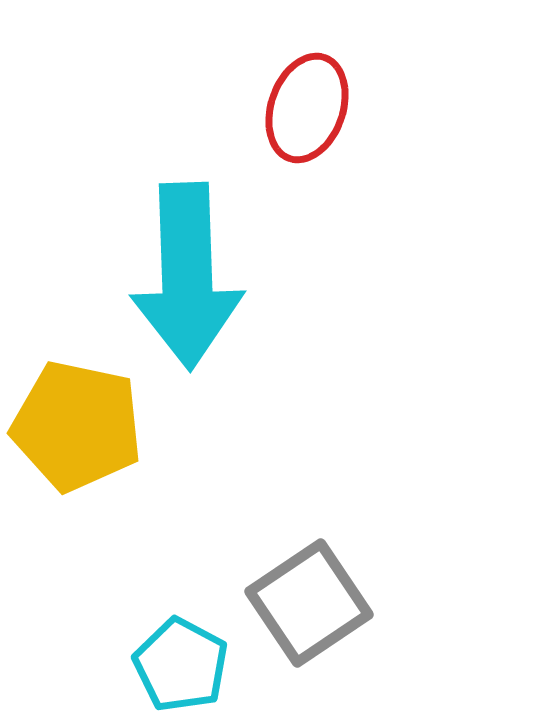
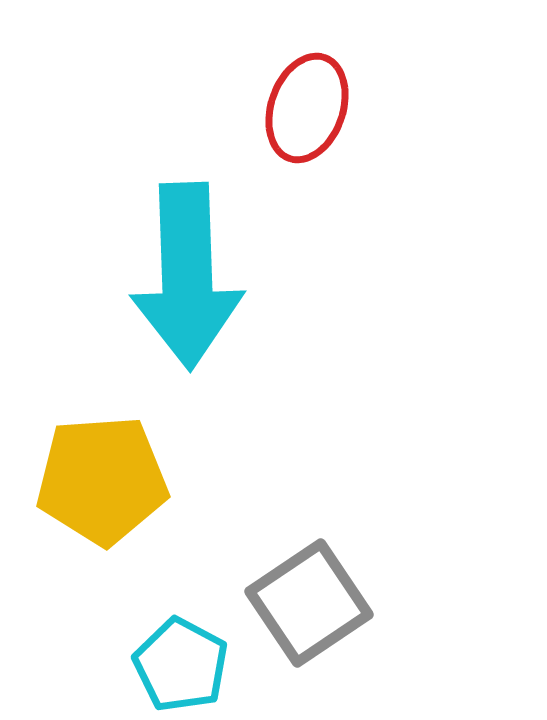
yellow pentagon: moved 25 px right, 54 px down; rotated 16 degrees counterclockwise
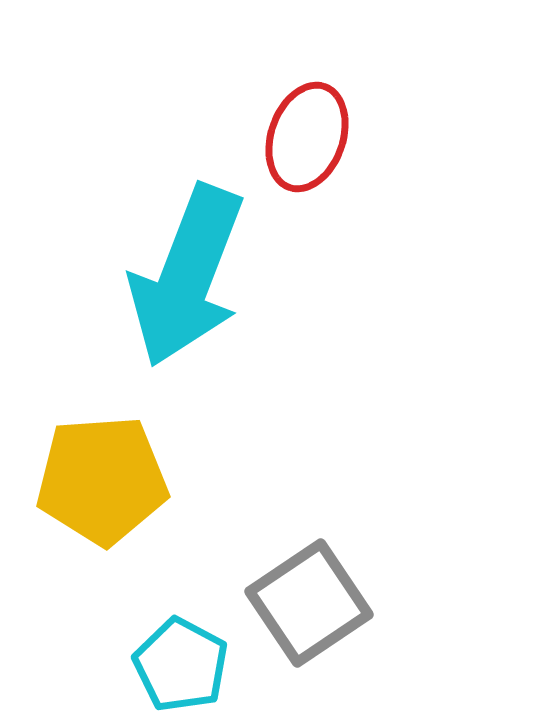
red ellipse: moved 29 px down
cyan arrow: rotated 23 degrees clockwise
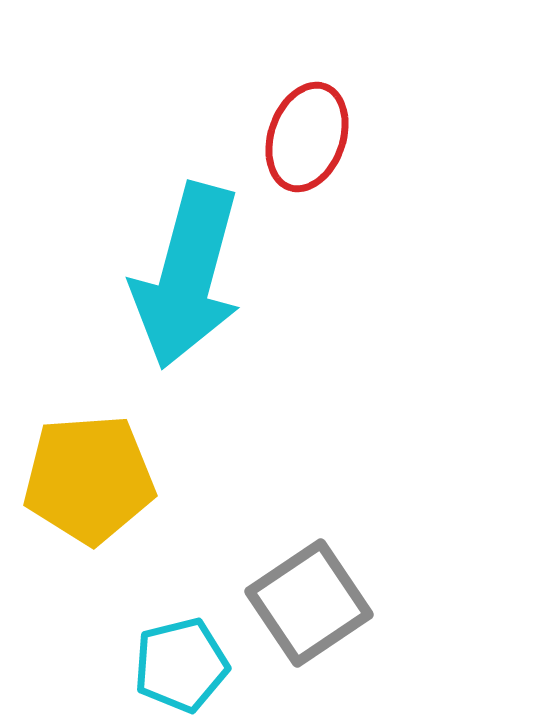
cyan arrow: rotated 6 degrees counterclockwise
yellow pentagon: moved 13 px left, 1 px up
cyan pentagon: rotated 30 degrees clockwise
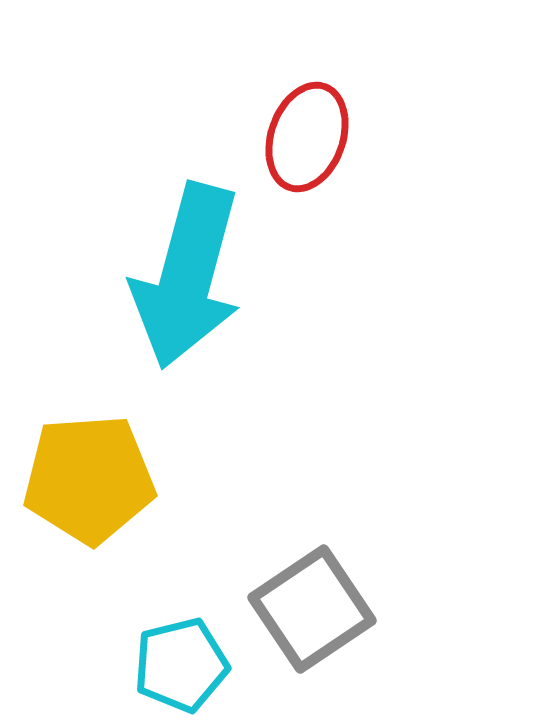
gray square: moved 3 px right, 6 px down
